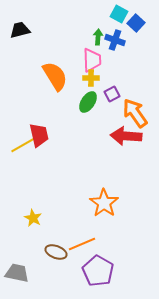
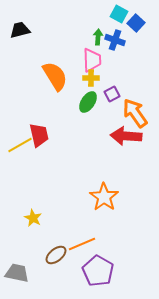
yellow line: moved 3 px left
orange star: moved 6 px up
brown ellipse: moved 3 px down; rotated 60 degrees counterclockwise
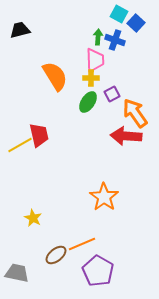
pink trapezoid: moved 3 px right
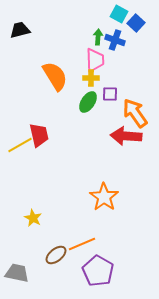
purple square: moved 2 px left; rotated 28 degrees clockwise
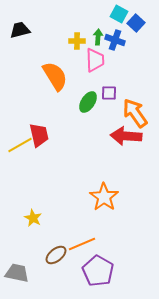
yellow cross: moved 14 px left, 37 px up
purple square: moved 1 px left, 1 px up
